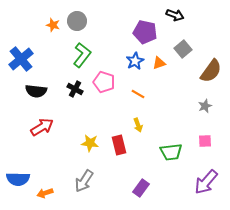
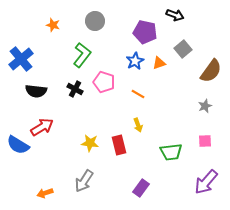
gray circle: moved 18 px right
blue semicircle: moved 34 px up; rotated 30 degrees clockwise
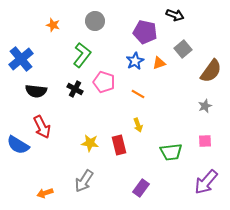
red arrow: rotated 95 degrees clockwise
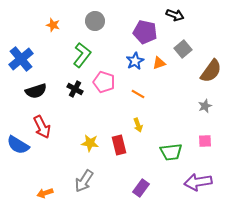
black semicircle: rotated 25 degrees counterclockwise
purple arrow: moved 8 px left; rotated 40 degrees clockwise
